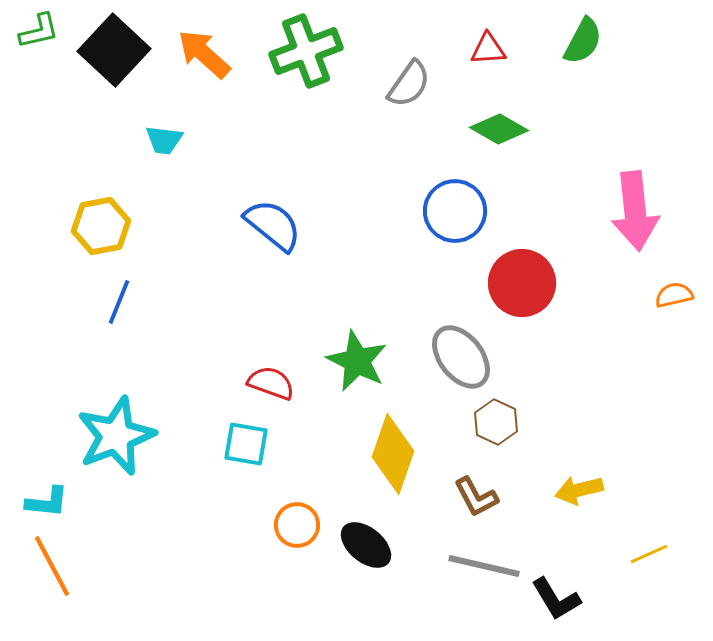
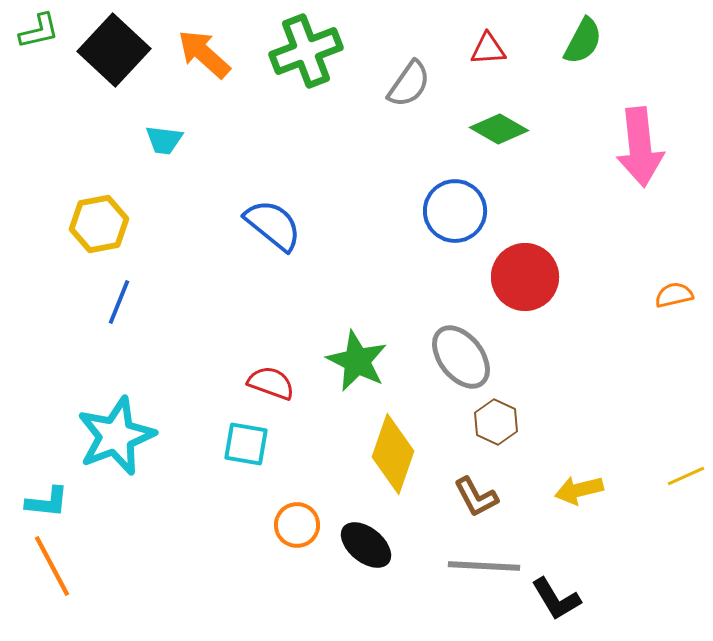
pink arrow: moved 5 px right, 64 px up
yellow hexagon: moved 2 px left, 2 px up
red circle: moved 3 px right, 6 px up
yellow line: moved 37 px right, 78 px up
gray line: rotated 10 degrees counterclockwise
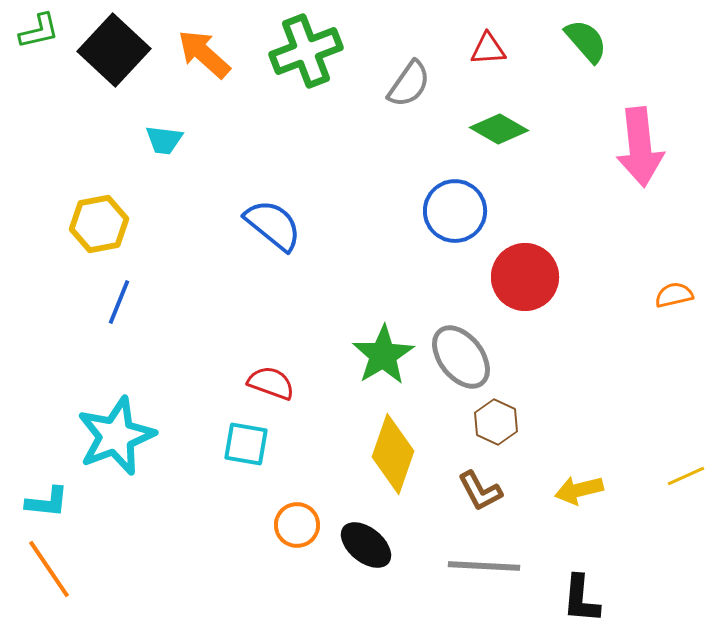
green semicircle: moved 3 px right; rotated 69 degrees counterclockwise
green star: moved 26 px right, 6 px up; rotated 14 degrees clockwise
brown L-shape: moved 4 px right, 6 px up
orange line: moved 3 px left, 3 px down; rotated 6 degrees counterclockwise
black L-shape: moved 25 px right; rotated 36 degrees clockwise
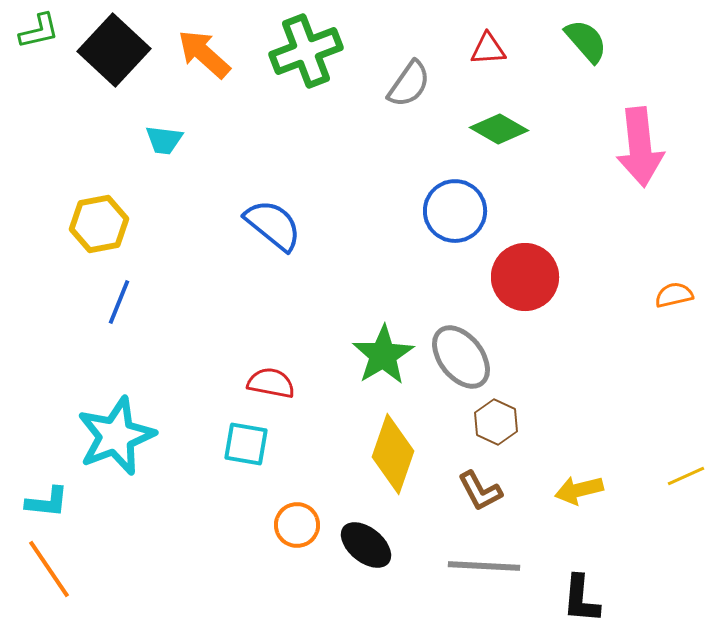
red semicircle: rotated 9 degrees counterclockwise
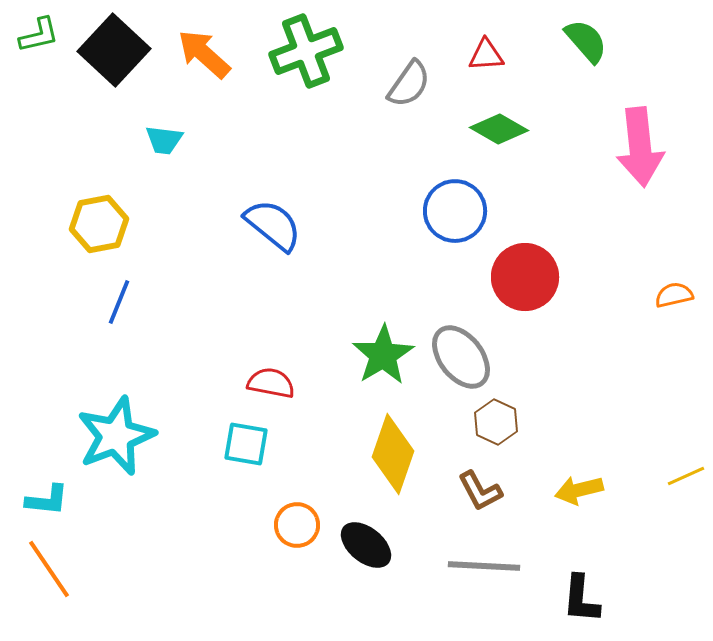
green L-shape: moved 4 px down
red triangle: moved 2 px left, 6 px down
cyan L-shape: moved 2 px up
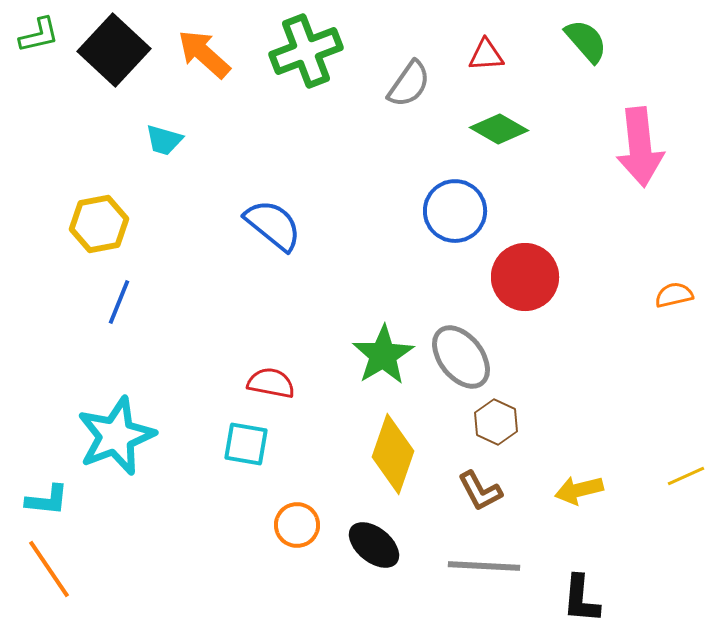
cyan trapezoid: rotated 9 degrees clockwise
black ellipse: moved 8 px right
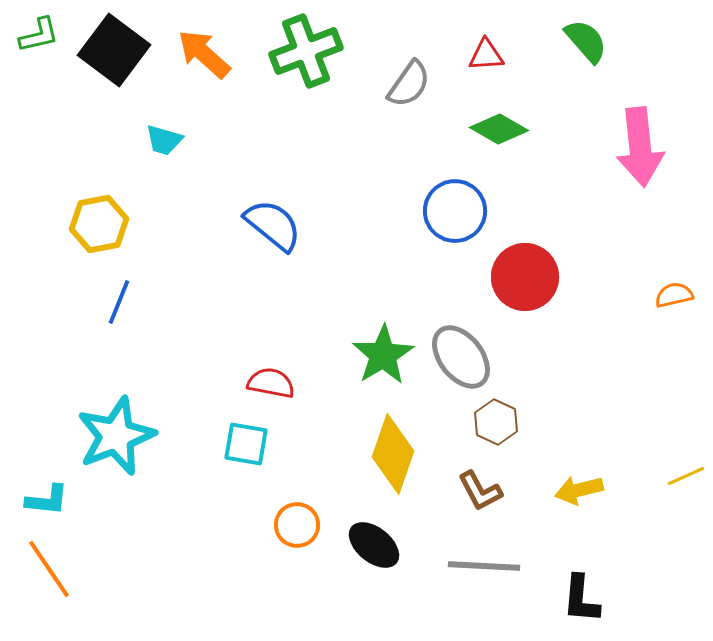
black square: rotated 6 degrees counterclockwise
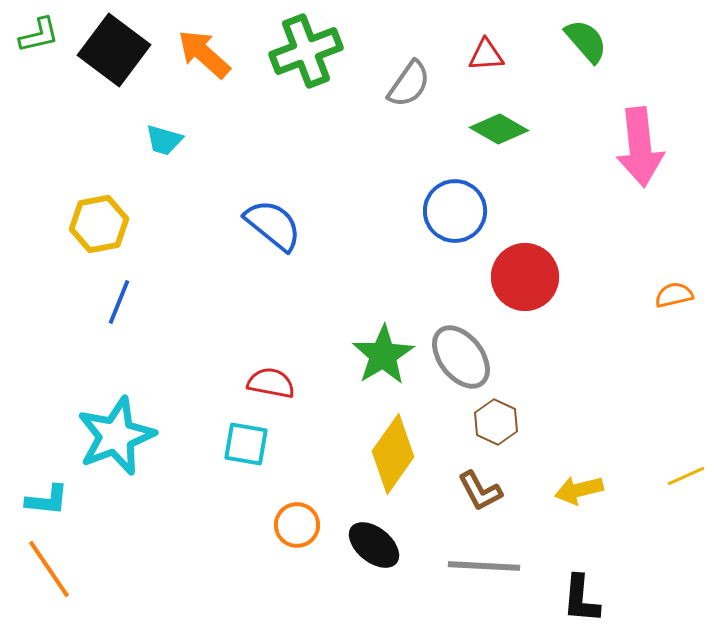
yellow diamond: rotated 16 degrees clockwise
